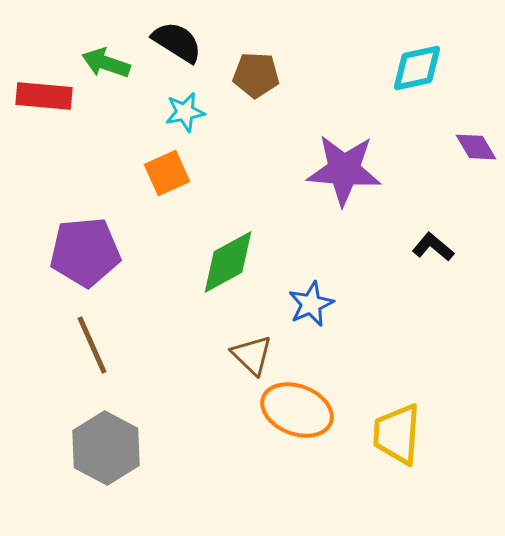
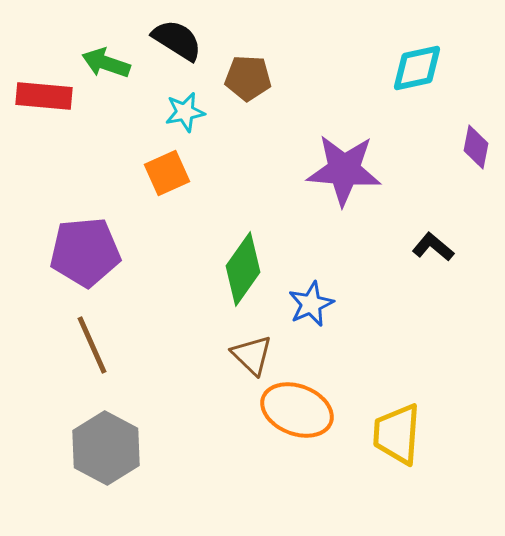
black semicircle: moved 2 px up
brown pentagon: moved 8 px left, 3 px down
purple diamond: rotated 42 degrees clockwise
green diamond: moved 15 px right, 7 px down; rotated 26 degrees counterclockwise
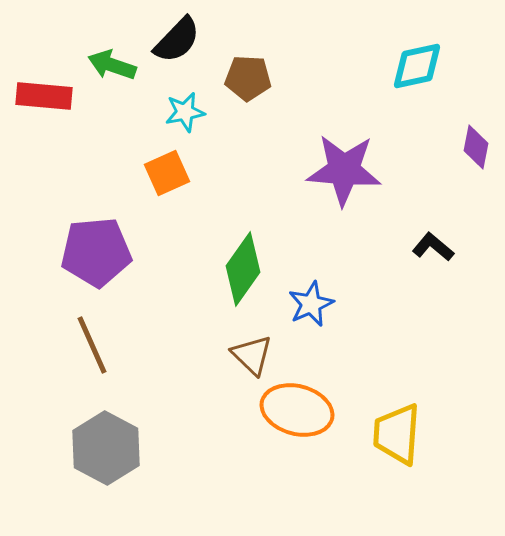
black semicircle: rotated 102 degrees clockwise
green arrow: moved 6 px right, 2 px down
cyan diamond: moved 2 px up
purple pentagon: moved 11 px right
orange ellipse: rotated 6 degrees counterclockwise
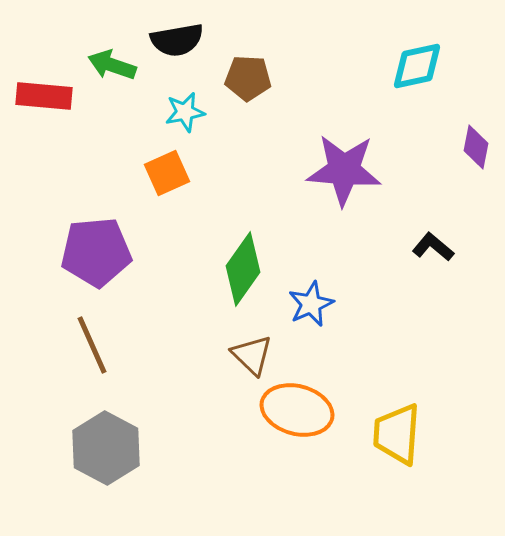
black semicircle: rotated 36 degrees clockwise
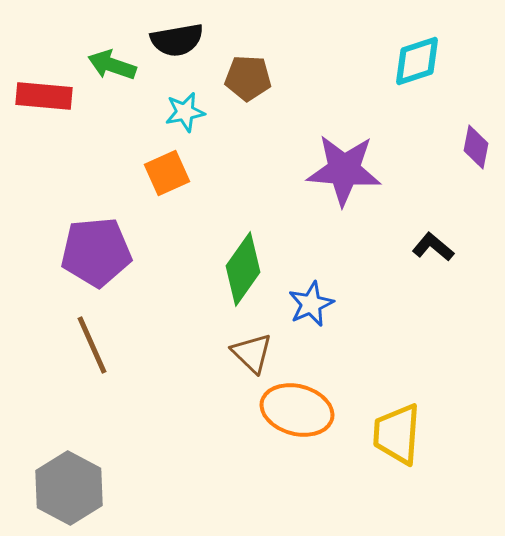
cyan diamond: moved 5 px up; rotated 6 degrees counterclockwise
brown triangle: moved 2 px up
gray hexagon: moved 37 px left, 40 px down
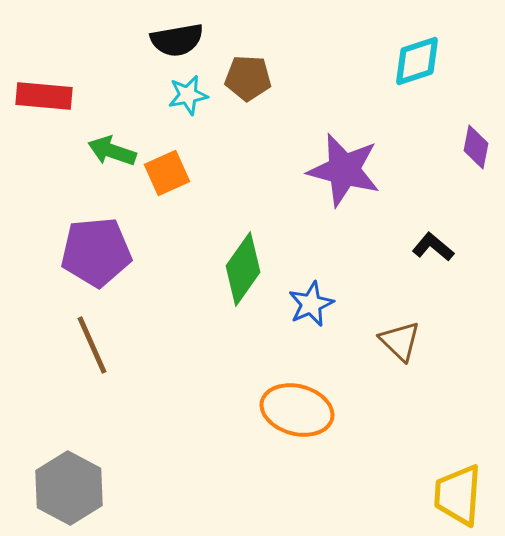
green arrow: moved 86 px down
cyan star: moved 3 px right, 17 px up
purple star: rotated 10 degrees clockwise
brown triangle: moved 148 px right, 12 px up
yellow trapezoid: moved 61 px right, 61 px down
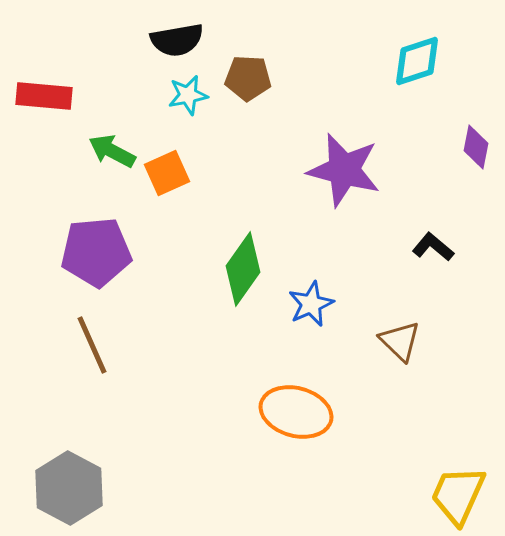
green arrow: rotated 9 degrees clockwise
orange ellipse: moved 1 px left, 2 px down
yellow trapezoid: rotated 20 degrees clockwise
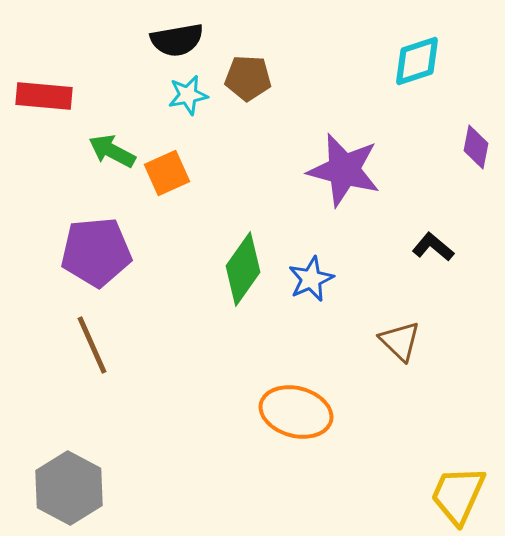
blue star: moved 25 px up
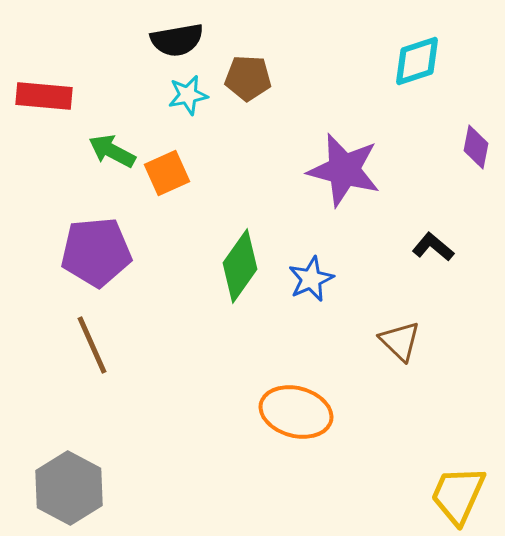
green diamond: moved 3 px left, 3 px up
